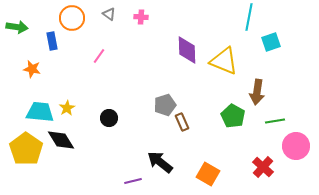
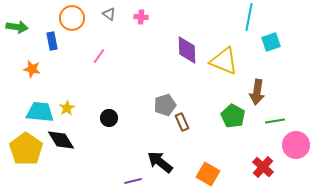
pink circle: moved 1 px up
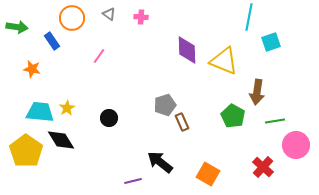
blue rectangle: rotated 24 degrees counterclockwise
yellow pentagon: moved 2 px down
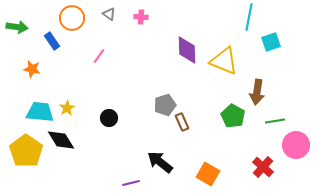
purple line: moved 2 px left, 2 px down
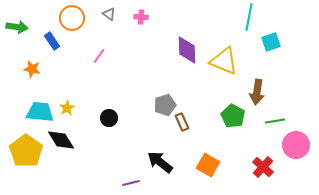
orange square: moved 9 px up
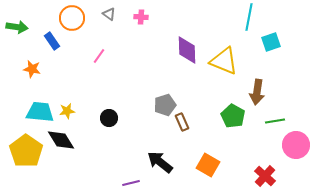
yellow star: moved 3 px down; rotated 21 degrees clockwise
red cross: moved 2 px right, 9 px down
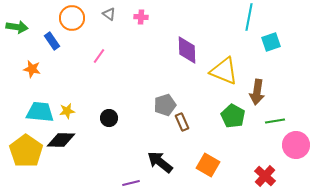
yellow triangle: moved 10 px down
black diamond: rotated 56 degrees counterclockwise
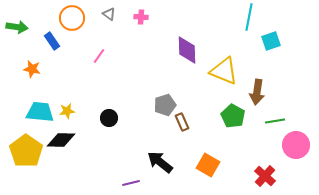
cyan square: moved 1 px up
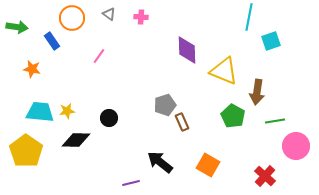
black diamond: moved 15 px right
pink circle: moved 1 px down
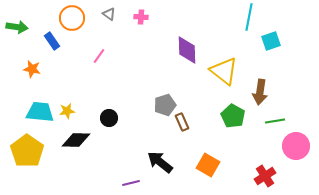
yellow triangle: rotated 16 degrees clockwise
brown arrow: moved 3 px right
yellow pentagon: moved 1 px right
red cross: rotated 15 degrees clockwise
